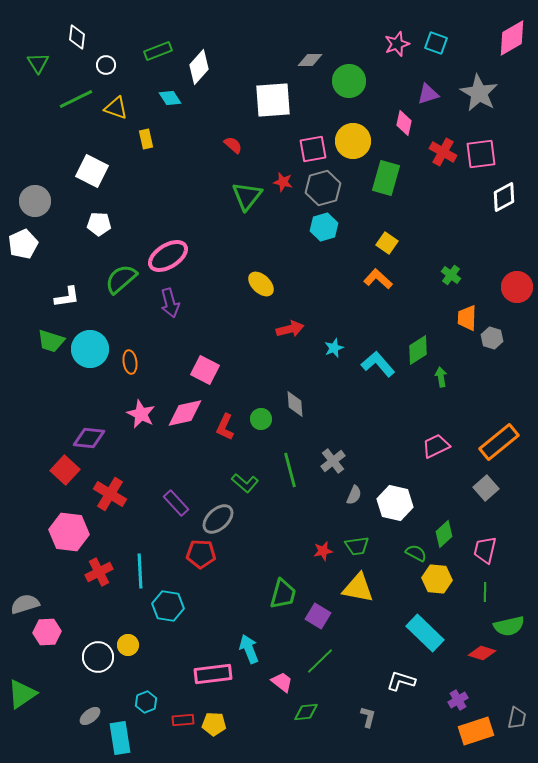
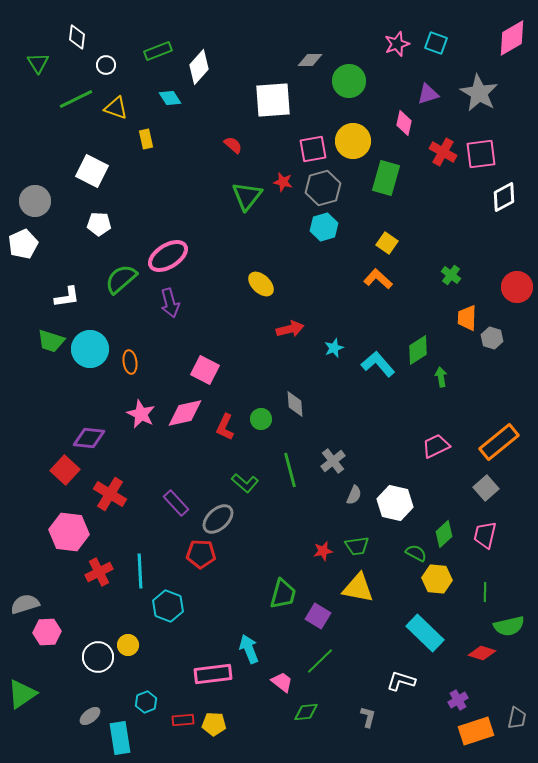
pink trapezoid at (485, 550): moved 15 px up
cyan hexagon at (168, 606): rotated 12 degrees clockwise
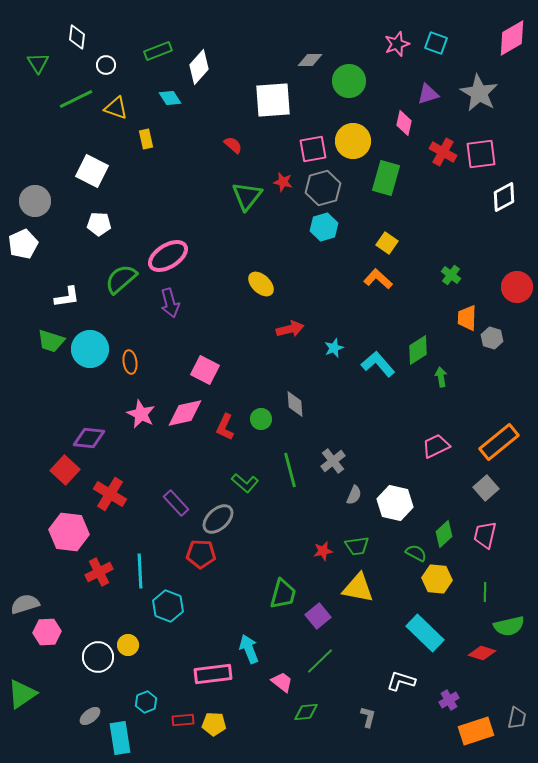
purple square at (318, 616): rotated 20 degrees clockwise
purple cross at (458, 700): moved 9 px left
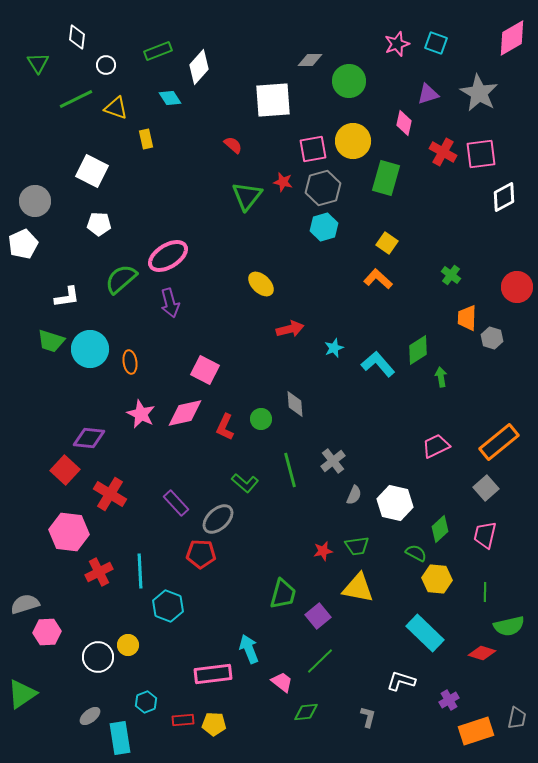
green diamond at (444, 534): moved 4 px left, 5 px up
